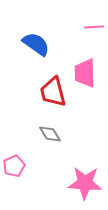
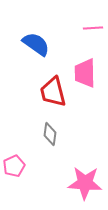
pink line: moved 1 px left, 1 px down
gray diamond: rotated 40 degrees clockwise
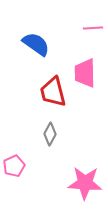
gray diamond: rotated 20 degrees clockwise
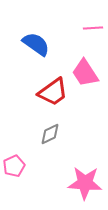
pink trapezoid: rotated 32 degrees counterclockwise
red trapezoid: rotated 112 degrees counterclockwise
gray diamond: rotated 35 degrees clockwise
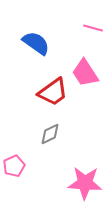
pink line: rotated 18 degrees clockwise
blue semicircle: moved 1 px up
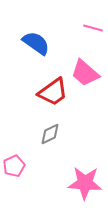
pink trapezoid: rotated 16 degrees counterclockwise
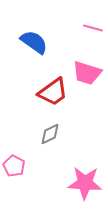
blue semicircle: moved 2 px left, 1 px up
pink trapezoid: moved 2 px right; rotated 24 degrees counterclockwise
pink pentagon: rotated 20 degrees counterclockwise
